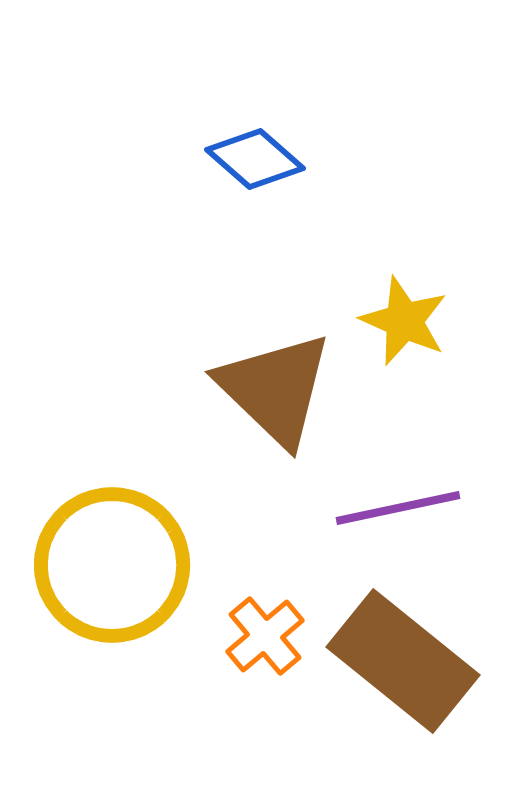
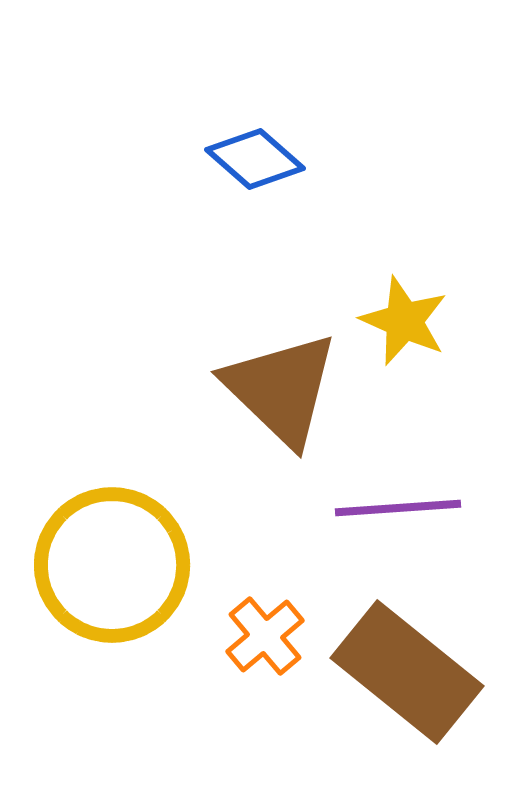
brown triangle: moved 6 px right
purple line: rotated 8 degrees clockwise
brown rectangle: moved 4 px right, 11 px down
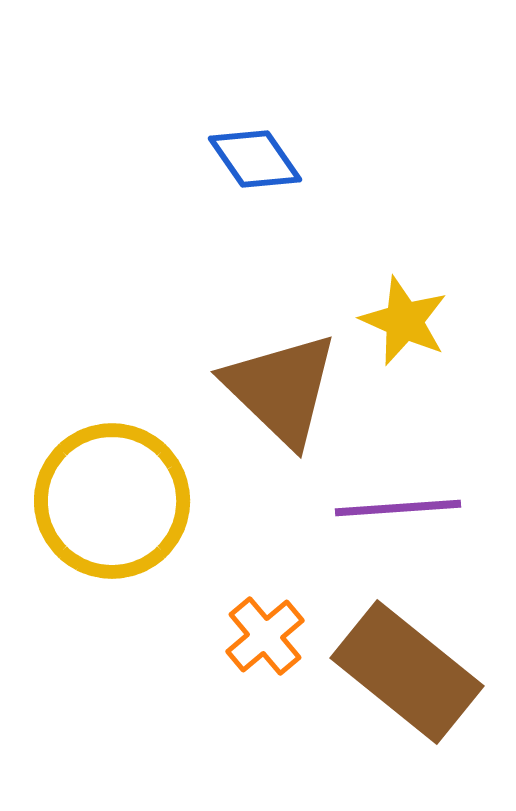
blue diamond: rotated 14 degrees clockwise
yellow circle: moved 64 px up
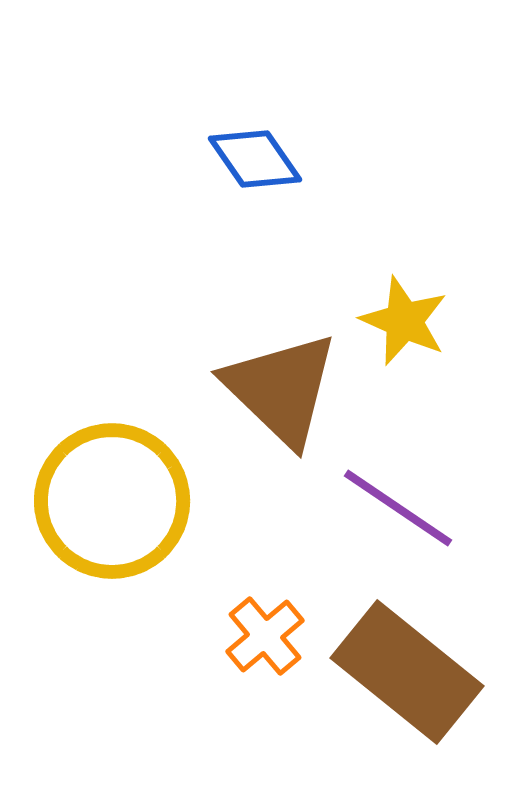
purple line: rotated 38 degrees clockwise
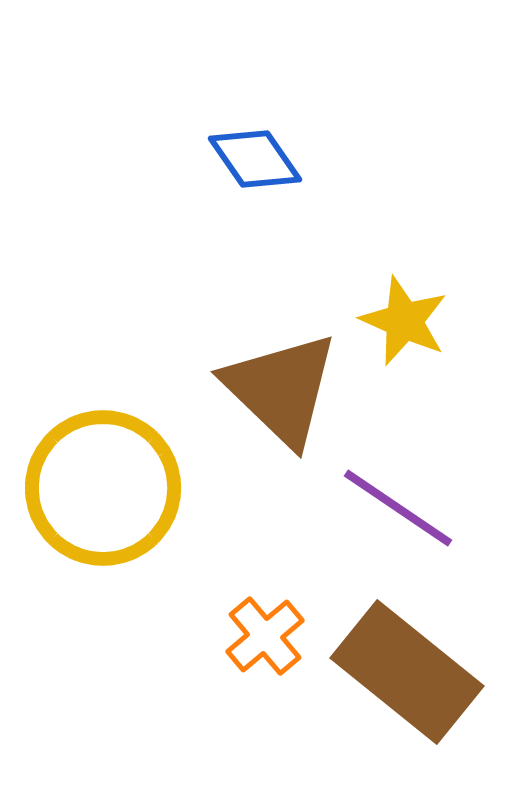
yellow circle: moved 9 px left, 13 px up
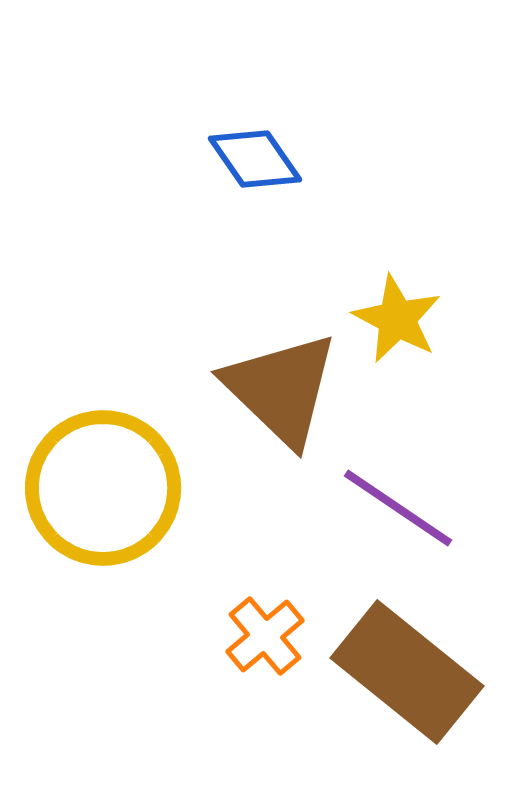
yellow star: moved 7 px left, 2 px up; rotated 4 degrees clockwise
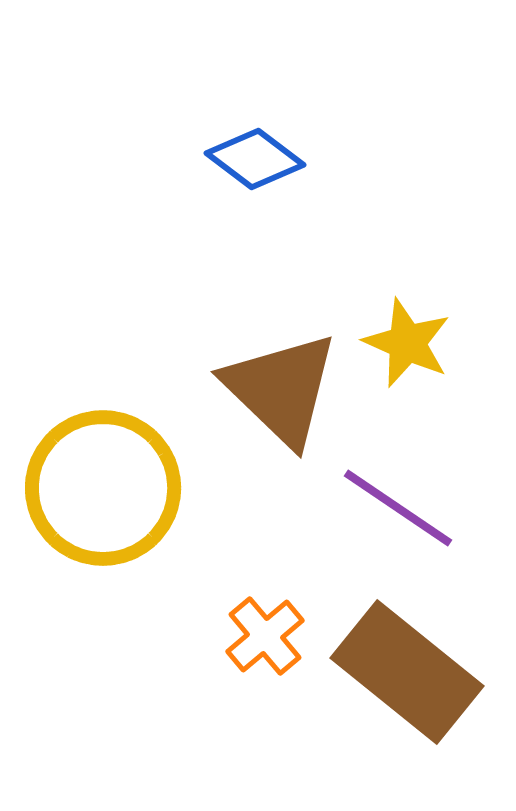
blue diamond: rotated 18 degrees counterclockwise
yellow star: moved 10 px right, 24 px down; rotated 4 degrees counterclockwise
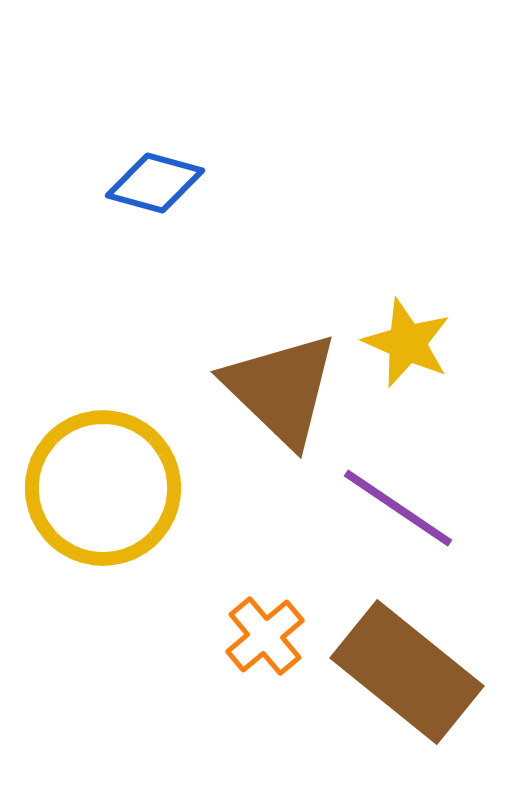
blue diamond: moved 100 px left, 24 px down; rotated 22 degrees counterclockwise
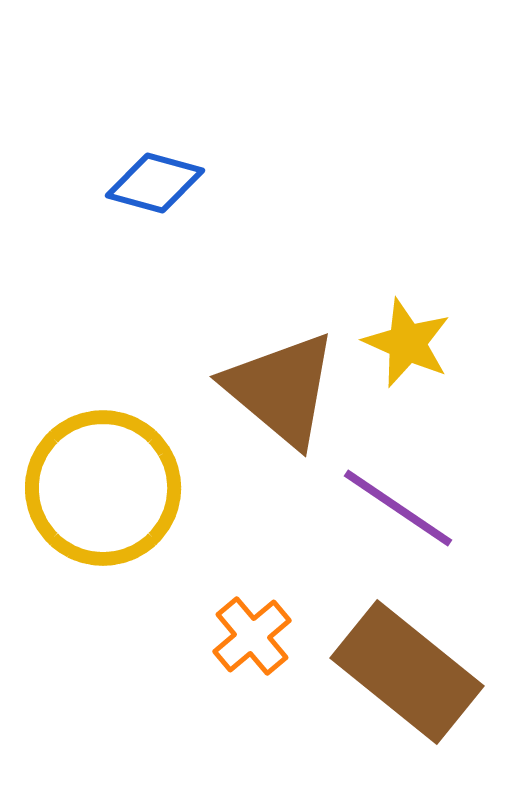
brown triangle: rotated 4 degrees counterclockwise
orange cross: moved 13 px left
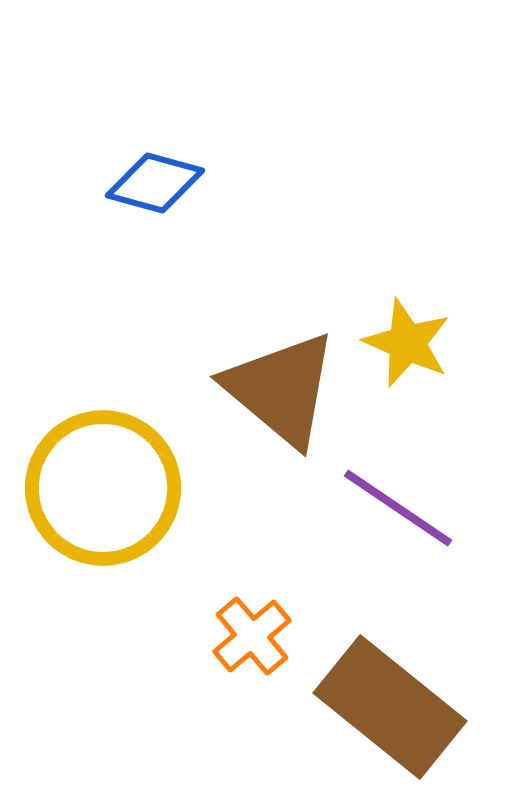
brown rectangle: moved 17 px left, 35 px down
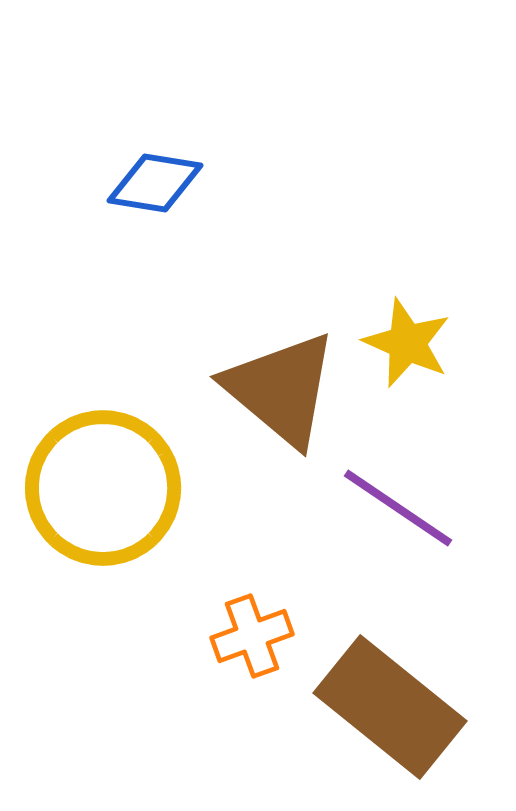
blue diamond: rotated 6 degrees counterclockwise
orange cross: rotated 20 degrees clockwise
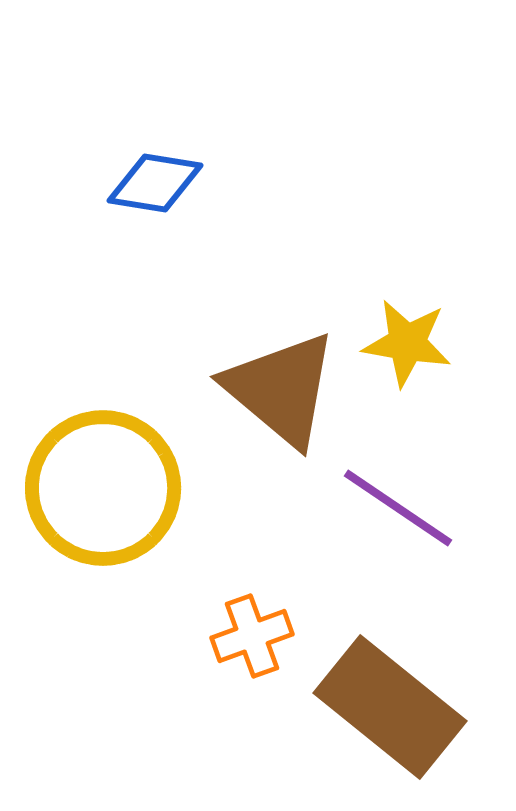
yellow star: rotated 14 degrees counterclockwise
